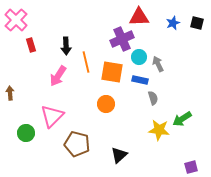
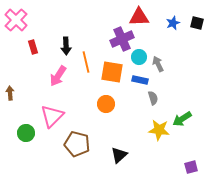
red rectangle: moved 2 px right, 2 px down
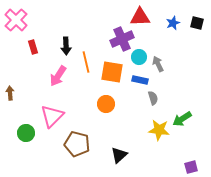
red triangle: moved 1 px right
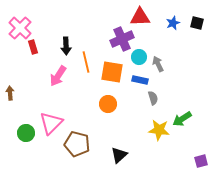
pink cross: moved 4 px right, 8 px down
orange circle: moved 2 px right
pink triangle: moved 1 px left, 7 px down
purple square: moved 10 px right, 6 px up
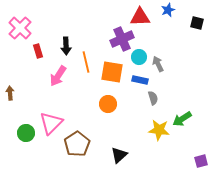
blue star: moved 5 px left, 13 px up
red rectangle: moved 5 px right, 4 px down
brown pentagon: rotated 25 degrees clockwise
